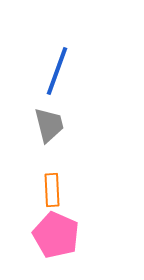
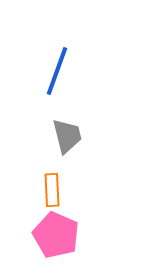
gray trapezoid: moved 18 px right, 11 px down
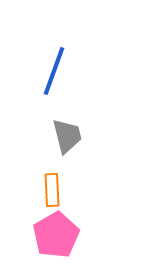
blue line: moved 3 px left
pink pentagon: rotated 18 degrees clockwise
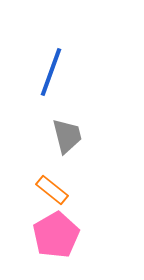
blue line: moved 3 px left, 1 px down
orange rectangle: rotated 48 degrees counterclockwise
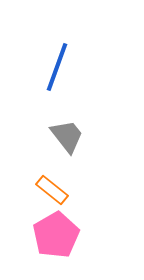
blue line: moved 6 px right, 5 px up
gray trapezoid: rotated 24 degrees counterclockwise
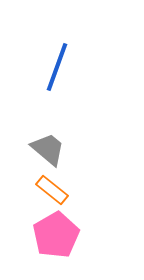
gray trapezoid: moved 19 px left, 13 px down; rotated 12 degrees counterclockwise
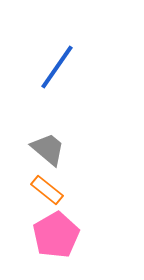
blue line: rotated 15 degrees clockwise
orange rectangle: moved 5 px left
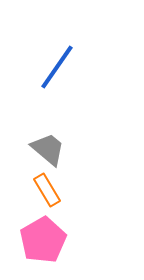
orange rectangle: rotated 20 degrees clockwise
pink pentagon: moved 13 px left, 5 px down
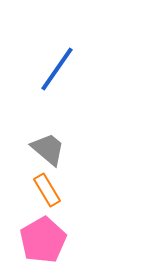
blue line: moved 2 px down
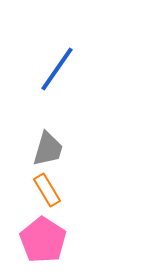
gray trapezoid: rotated 66 degrees clockwise
pink pentagon: rotated 9 degrees counterclockwise
